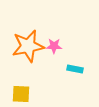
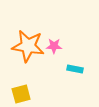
orange star: rotated 20 degrees clockwise
yellow square: rotated 18 degrees counterclockwise
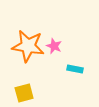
pink star: rotated 21 degrees clockwise
yellow square: moved 3 px right, 1 px up
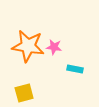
pink star: moved 1 px down; rotated 14 degrees counterclockwise
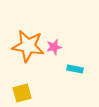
pink star: rotated 21 degrees counterclockwise
yellow square: moved 2 px left
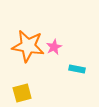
pink star: rotated 14 degrees counterclockwise
cyan rectangle: moved 2 px right
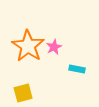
orange star: rotated 24 degrees clockwise
yellow square: moved 1 px right
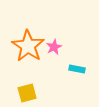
yellow square: moved 4 px right
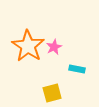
yellow square: moved 25 px right
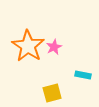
cyan rectangle: moved 6 px right, 6 px down
